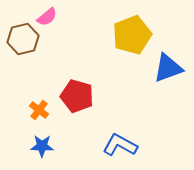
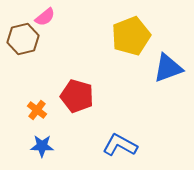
pink semicircle: moved 2 px left
yellow pentagon: moved 1 px left, 1 px down
orange cross: moved 2 px left
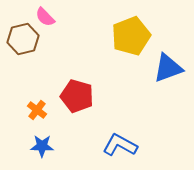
pink semicircle: rotated 85 degrees clockwise
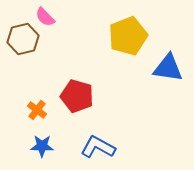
yellow pentagon: moved 3 px left
blue triangle: rotated 28 degrees clockwise
blue L-shape: moved 22 px left, 2 px down
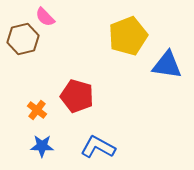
blue triangle: moved 1 px left, 3 px up
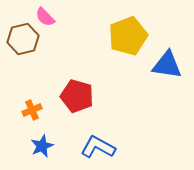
orange cross: moved 5 px left; rotated 30 degrees clockwise
blue star: rotated 25 degrees counterclockwise
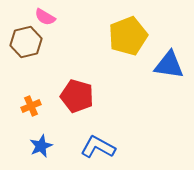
pink semicircle: rotated 15 degrees counterclockwise
brown hexagon: moved 3 px right, 3 px down
blue triangle: moved 2 px right
orange cross: moved 1 px left, 4 px up
blue star: moved 1 px left
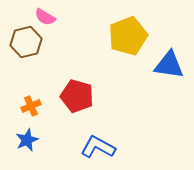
blue star: moved 14 px left, 6 px up
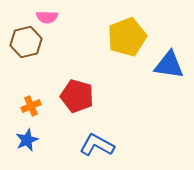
pink semicircle: moved 2 px right; rotated 30 degrees counterclockwise
yellow pentagon: moved 1 px left, 1 px down
blue L-shape: moved 1 px left, 2 px up
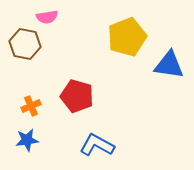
pink semicircle: rotated 10 degrees counterclockwise
brown hexagon: moved 1 px left, 2 px down; rotated 24 degrees clockwise
blue star: rotated 15 degrees clockwise
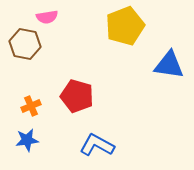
yellow pentagon: moved 2 px left, 11 px up
